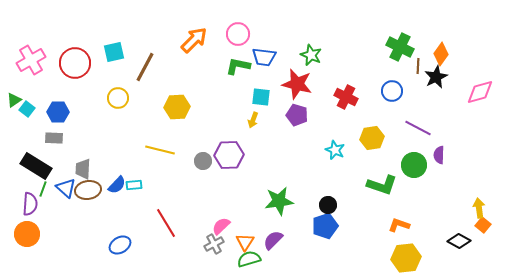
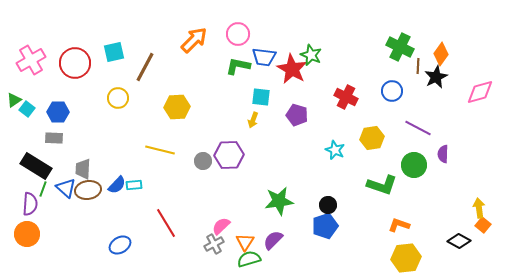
red star at (297, 84): moved 5 px left, 15 px up; rotated 16 degrees clockwise
purple semicircle at (439, 155): moved 4 px right, 1 px up
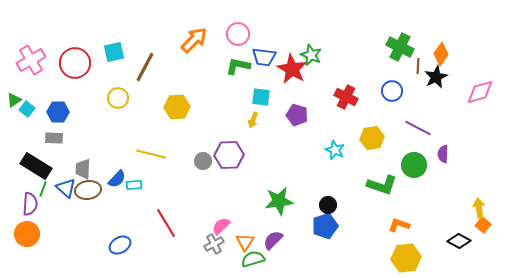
yellow line at (160, 150): moved 9 px left, 4 px down
blue semicircle at (117, 185): moved 6 px up
green semicircle at (249, 259): moved 4 px right
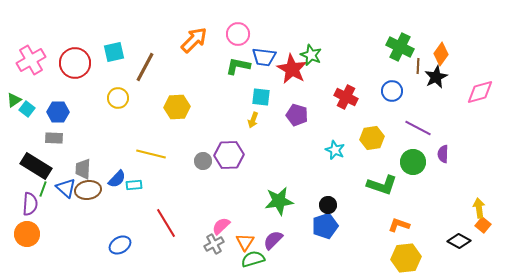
green circle at (414, 165): moved 1 px left, 3 px up
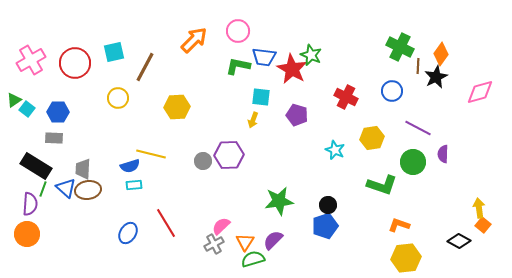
pink circle at (238, 34): moved 3 px up
blue semicircle at (117, 179): moved 13 px right, 13 px up; rotated 30 degrees clockwise
blue ellipse at (120, 245): moved 8 px right, 12 px up; rotated 30 degrees counterclockwise
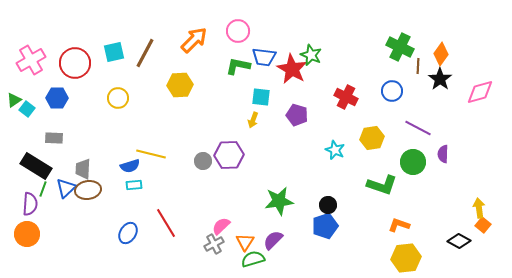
brown line at (145, 67): moved 14 px up
black star at (436, 77): moved 4 px right, 2 px down; rotated 10 degrees counterclockwise
yellow hexagon at (177, 107): moved 3 px right, 22 px up
blue hexagon at (58, 112): moved 1 px left, 14 px up
blue triangle at (66, 188): rotated 35 degrees clockwise
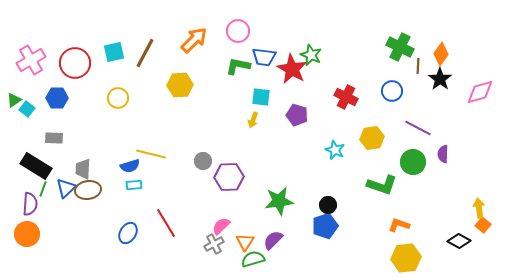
purple hexagon at (229, 155): moved 22 px down
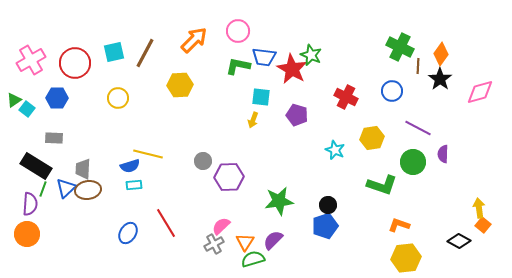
yellow line at (151, 154): moved 3 px left
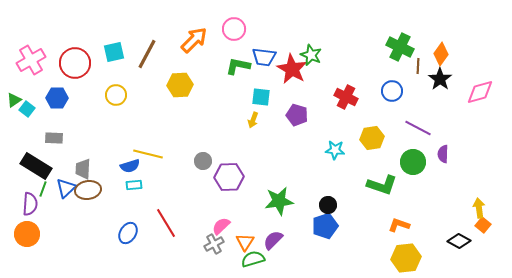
pink circle at (238, 31): moved 4 px left, 2 px up
brown line at (145, 53): moved 2 px right, 1 px down
yellow circle at (118, 98): moved 2 px left, 3 px up
cyan star at (335, 150): rotated 18 degrees counterclockwise
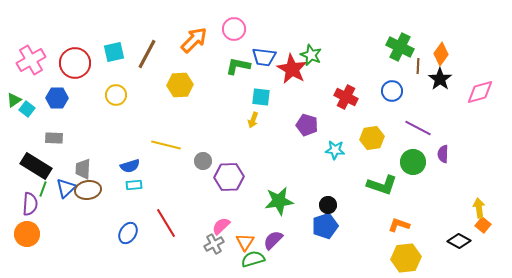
purple pentagon at (297, 115): moved 10 px right, 10 px down
yellow line at (148, 154): moved 18 px right, 9 px up
